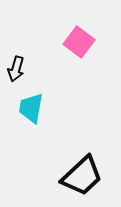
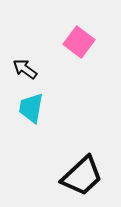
black arrow: moved 9 px right; rotated 110 degrees clockwise
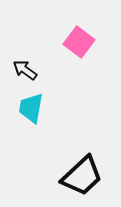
black arrow: moved 1 px down
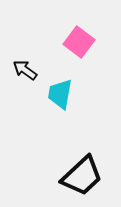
cyan trapezoid: moved 29 px right, 14 px up
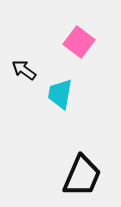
black arrow: moved 1 px left
black trapezoid: rotated 24 degrees counterclockwise
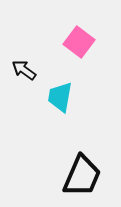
cyan trapezoid: moved 3 px down
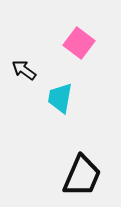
pink square: moved 1 px down
cyan trapezoid: moved 1 px down
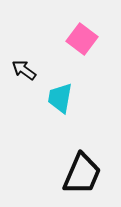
pink square: moved 3 px right, 4 px up
black trapezoid: moved 2 px up
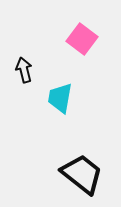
black arrow: rotated 40 degrees clockwise
black trapezoid: rotated 75 degrees counterclockwise
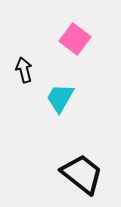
pink square: moved 7 px left
cyan trapezoid: rotated 20 degrees clockwise
